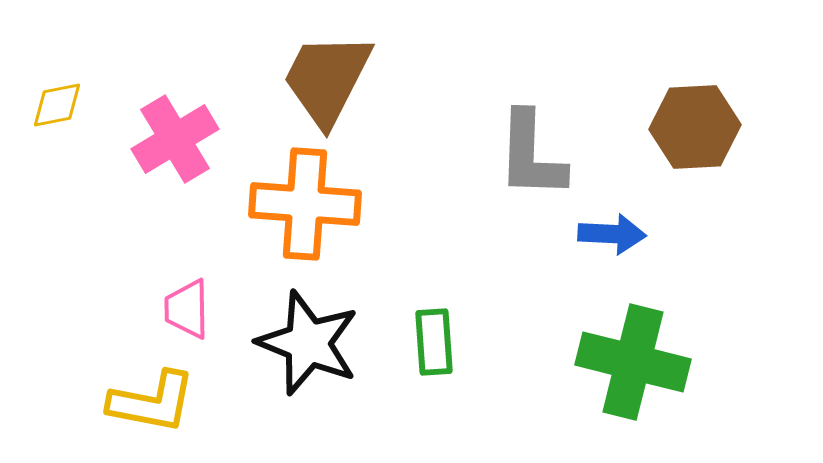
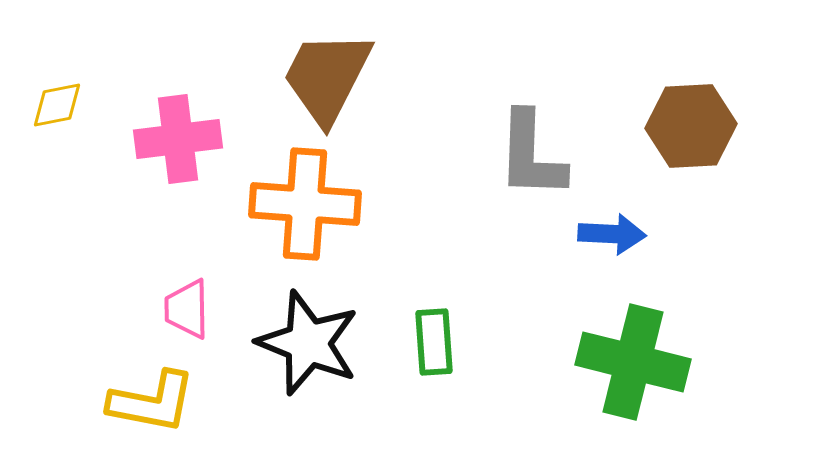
brown trapezoid: moved 2 px up
brown hexagon: moved 4 px left, 1 px up
pink cross: moved 3 px right; rotated 24 degrees clockwise
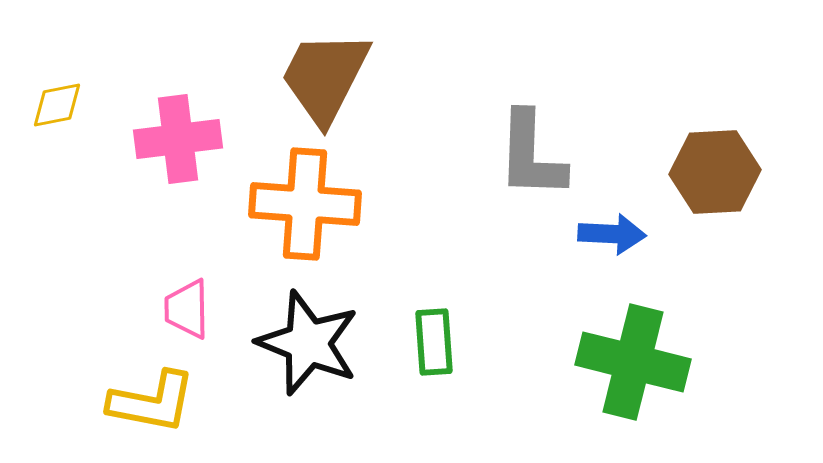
brown trapezoid: moved 2 px left
brown hexagon: moved 24 px right, 46 px down
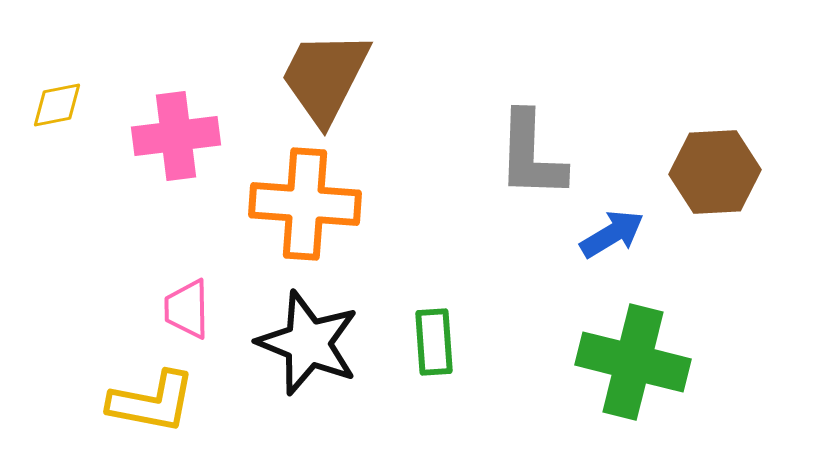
pink cross: moved 2 px left, 3 px up
blue arrow: rotated 34 degrees counterclockwise
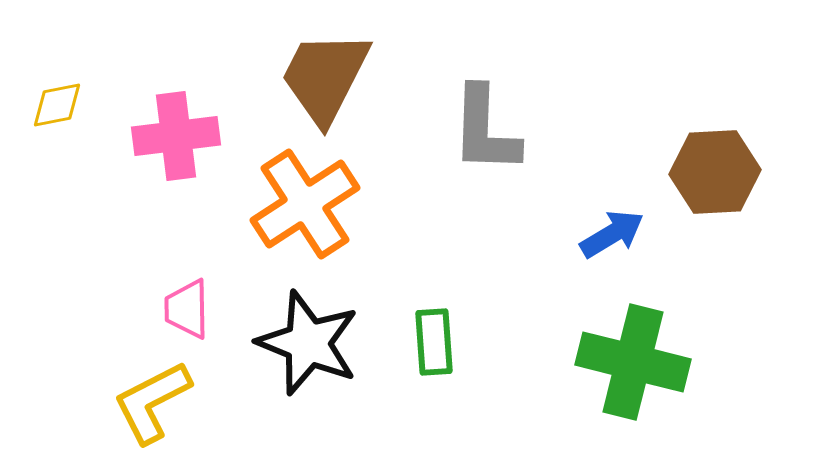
gray L-shape: moved 46 px left, 25 px up
orange cross: rotated 37 degrees counterclockwise
yellow L-shape: rotated 142 degrees clockwise
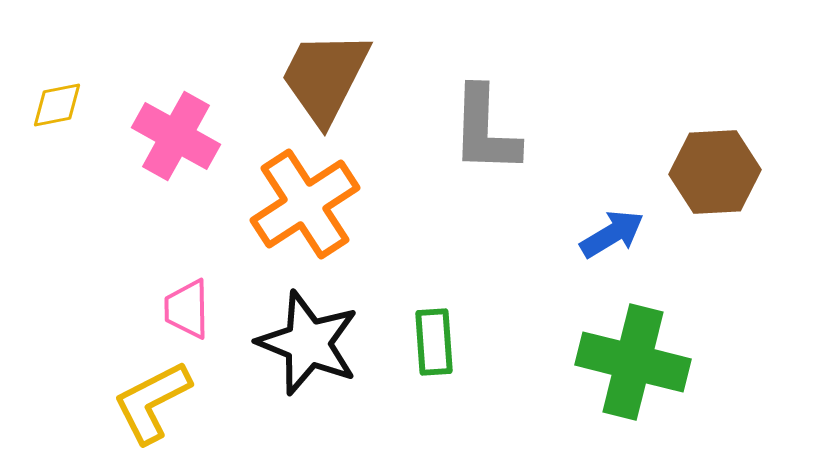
pink cross: rotated 36 degrees clockwise
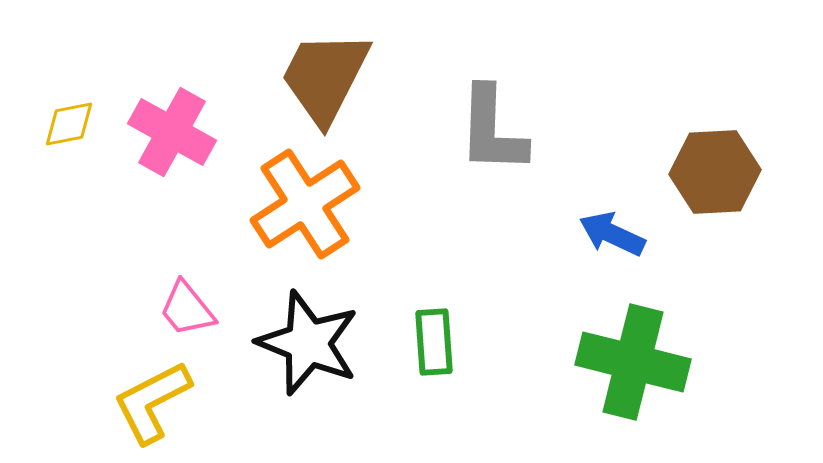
yellow diamond: moved 12 px right, 19 px down
gray L-shape: moved 7 px right
pink cross: moved 4 px left, 4 px up
blue arrow: rotated 124 degrees counterclockwise
pink trapezoid: rotated 38 degrees counterclockwise
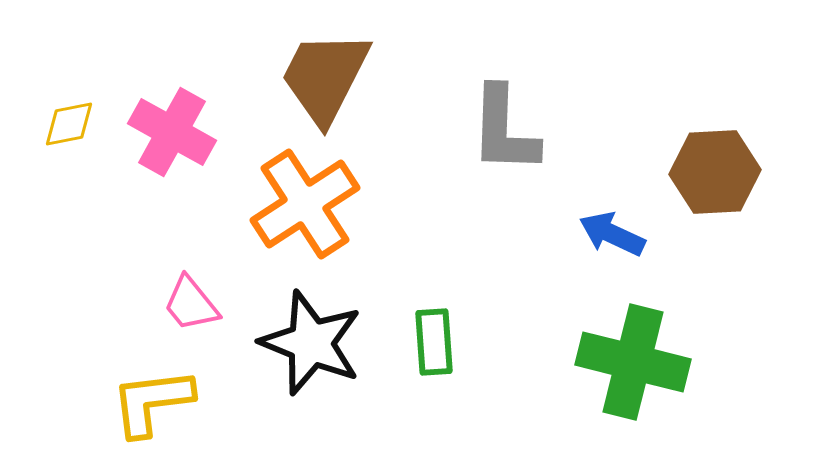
gray L-shape: moved 12 px right
pink trapezoid: moved 4 px right, 5 px up
black star: moved 3 px right
yellow L-shape: rotated 20 degrees clockwise
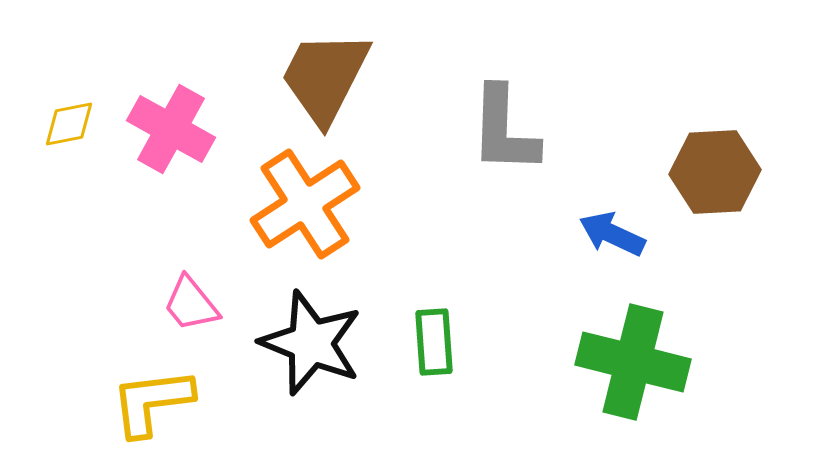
pink cross: moved 1 px left, 3 px up
